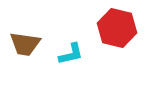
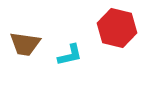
cyan L-shape: moved 1 px left, 1 px down
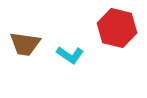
cyan L-shape: rotated 48 degrees clockwise
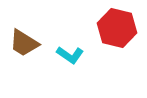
brown trapezoid: moved 1 px left, 1 px up; rotated 24 degrees clockwise
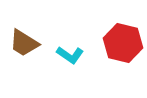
red hexagon: moved 6 px right, 15 px down
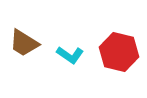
red hexagon: moved 4 px left, 9 px down
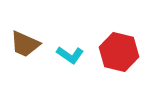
brown trapezoid: moved 1 px right, 1 px down; rotated 8 degrees counterclockwise
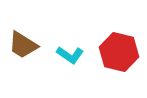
brown trapezoid: moved 2 px left, 1 px down; rotated 8 degrees clockwise
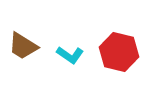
brown trapezoid: moved 1 px down
